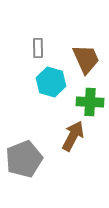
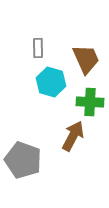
gray pentagon: moved 1 px left, 1 px down; rotated 30 degrees counterclockwise
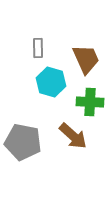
brown arrow: rotated 104 degrees clockwise
gray pentagon: moved 18 px up; rotated 9 degrees counterclockwise
